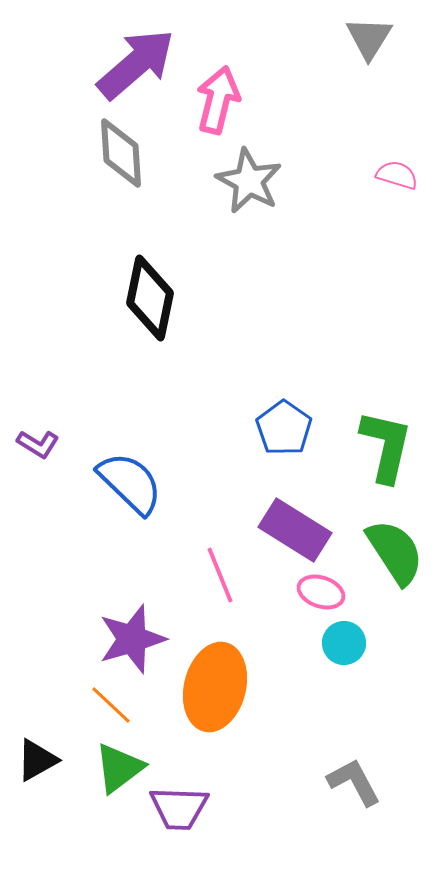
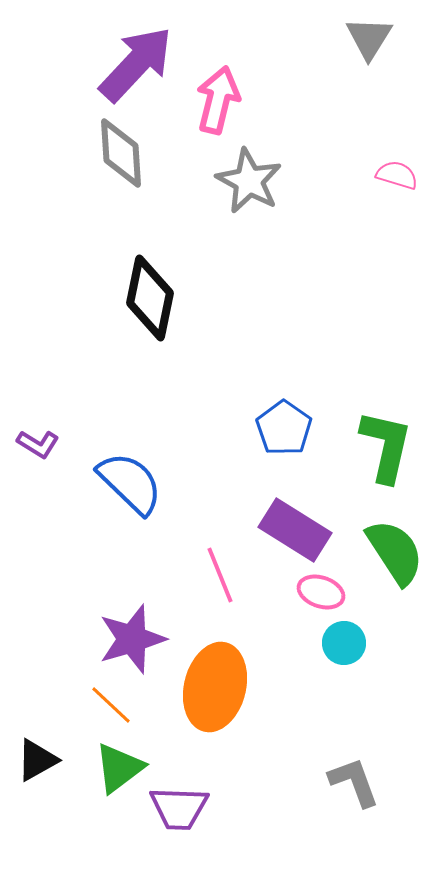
purple arrow: rotated 6 degrees counterclockwise
gray L-shape: rotated 8 degrees clockwise
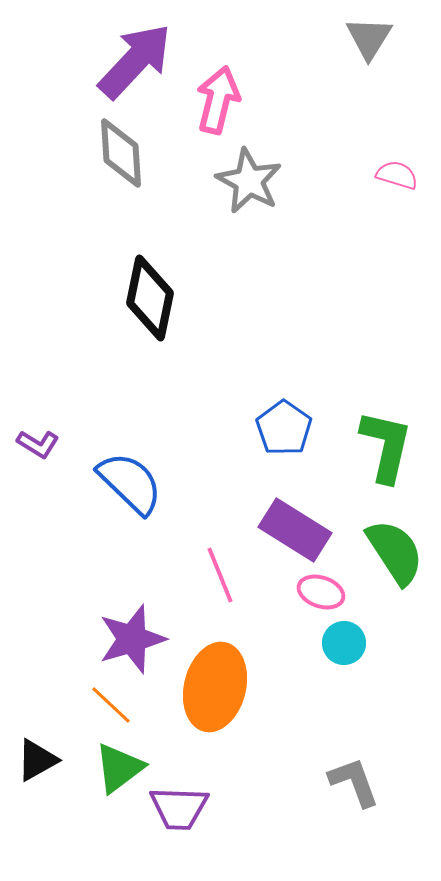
purple arrow: moved 1 px left, 3 px up
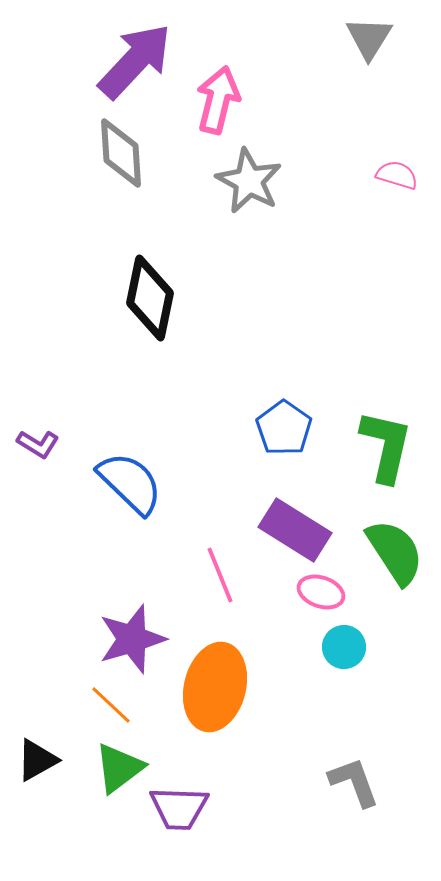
cyan circle: moved 4 px down
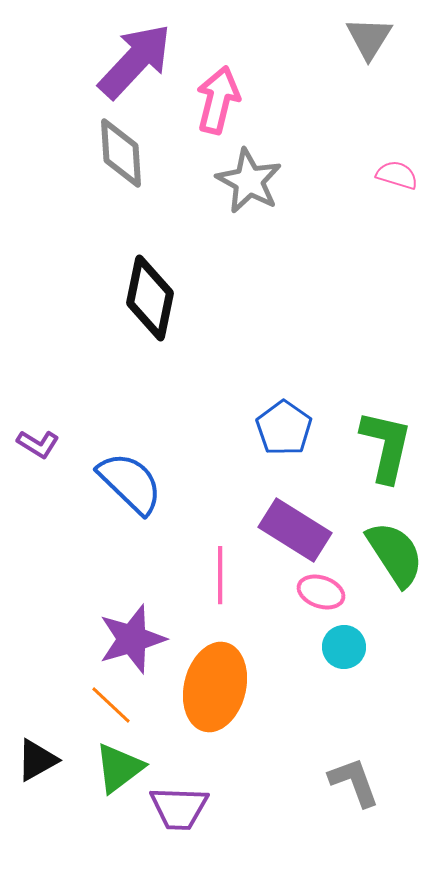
green semicircle: moved 2 px down
pink line: rotated 22 degrees clockwise
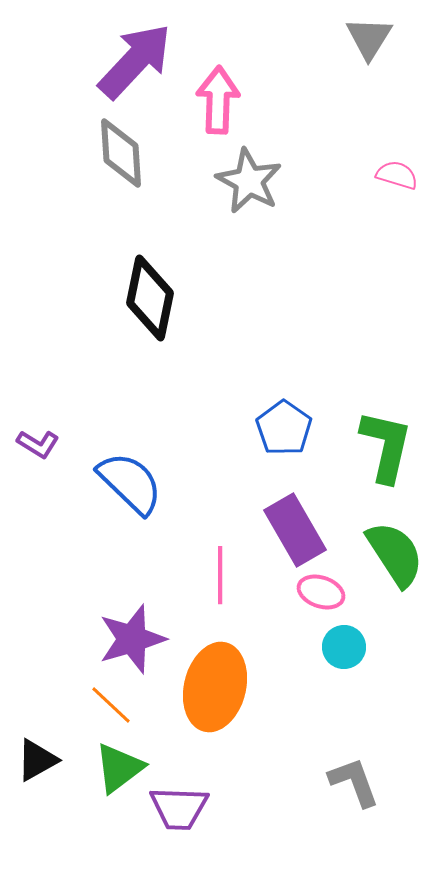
pink arrow: rotated 12 degrees counterclockwise
purple rectangle: rotated 28 degrees clockwise
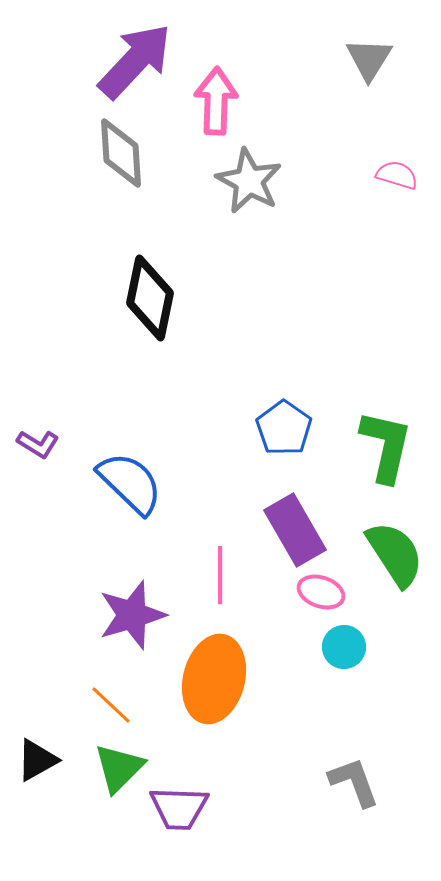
gray triangle: moved 21 px down
pink arrow: moved 2 px left, 1 px down
purple star: moved 24 px up
orange ellipse: moved 1 px left, 8 px up
green triangle: rotated 8 degrees counterclockwise
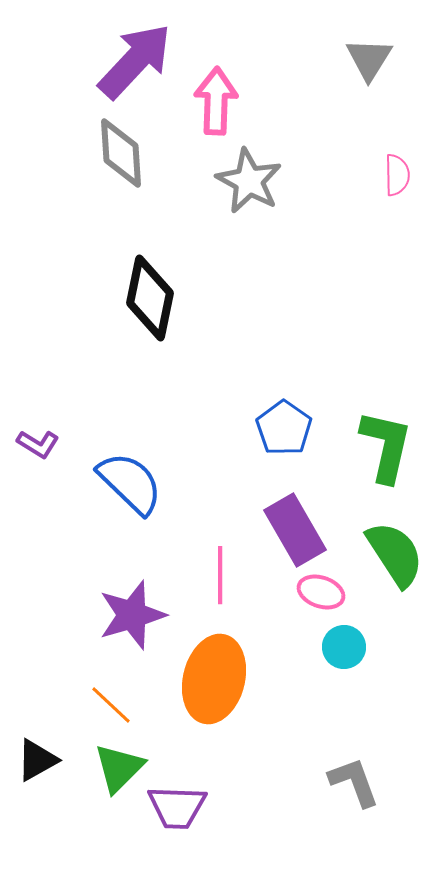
pink semicircle: rotated 72 degrees clockwise
purple trapezoid: moved 2 px left, 1 px up
